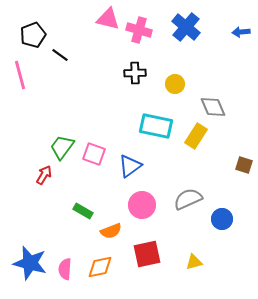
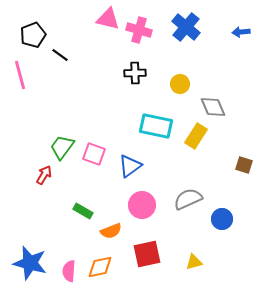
yellow circle: moved 5 px right
pink semicircle: moved 4 px right, 2 px down
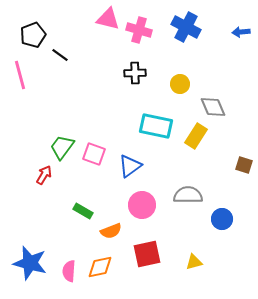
blue cross: rotated 12 degrees counterclockwise
gray semicircle: moved 4 px up; rotated 24 degrees clockwise
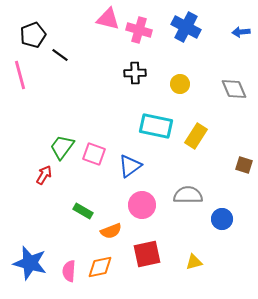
gray diamond: moved 21 px right, 18 px up
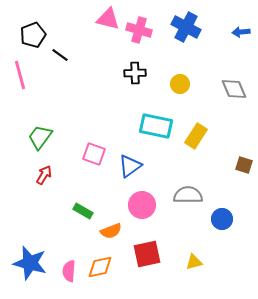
green trapezoid: moved 22 px left, 10 px up
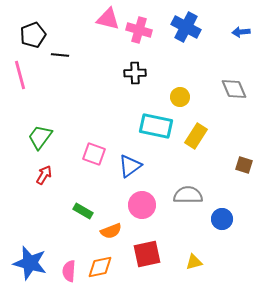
black line: rotated 30 degrees counterclockwise
yellow circle: moved 13 px down
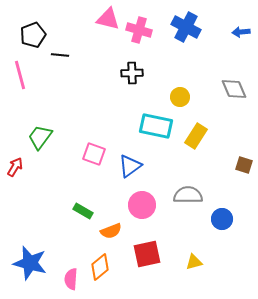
black cross: moved 3 px left
red arrow: moved 29 px left, 8 px up
orange diamond: rotated 28 degrees counterclockwise
pink semicircle: moved 2 px right, 8 px down
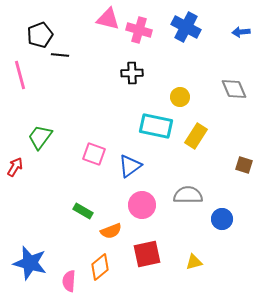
black pentagon: moved 7 px right
pink semicircle: moved 2 px left, 2 px down
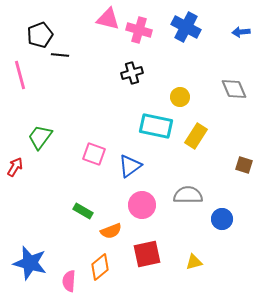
black cross: rotated 15 degrees counterclockwise
